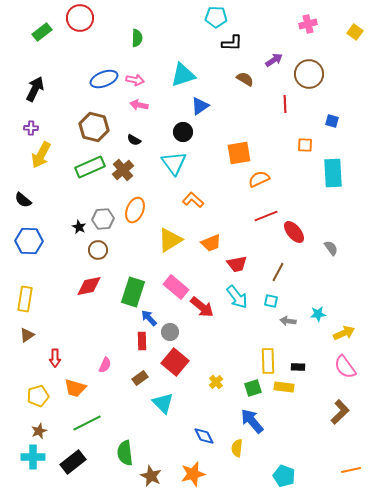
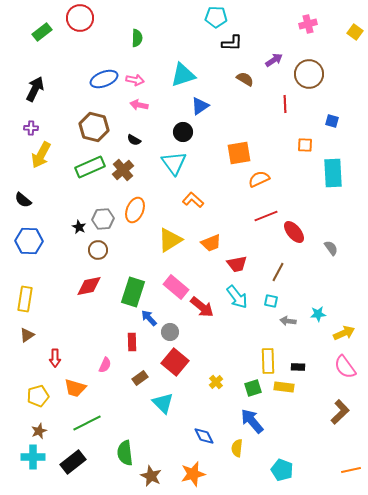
red rectangle at (142, 341): moved 10 px left, 1 px down
cyan pentagon at (284, 476): moved 2 px left, 6 px up
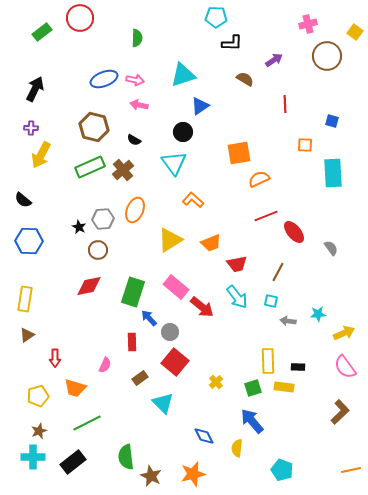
brown circle at (309, 74): moved 18 px right, 18 px up
green semicircle at (125, 453): moved 1 px right, 4 px down
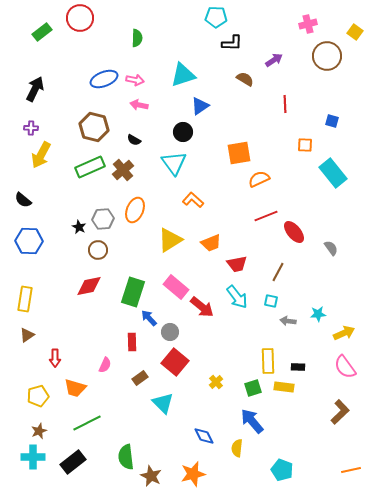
cyan rectangle at (333, 173): rotated 36 degrees counterclockwise
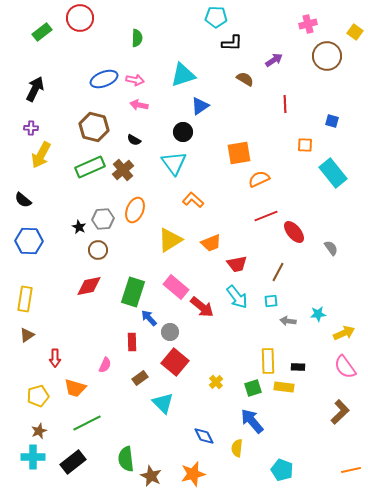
cyan square at (271, 301): rotated 16 degrees counterclockwise
green semicircle at (126, 457): moved 2 px down
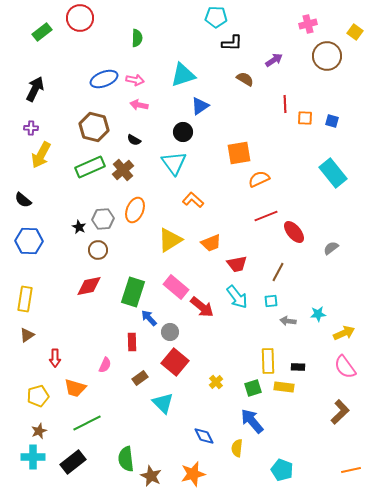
orange square at (305, 145): moved 27 px up
gray semicircle at (331, 248): rotated 91 degrees counterclockwise
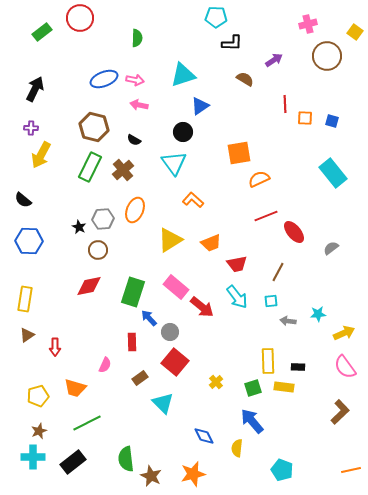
green rectangle at (90, 167): rotated 40 degrees counterclockwise
red arrow at (55, 358): moved 11 px up
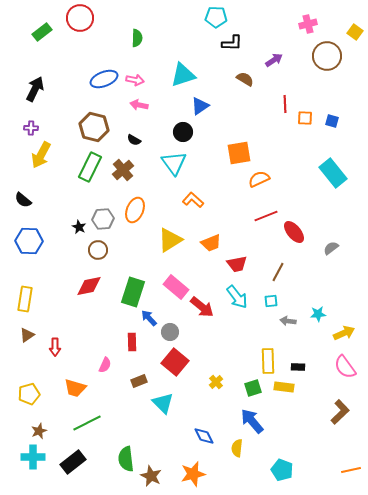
brown rectangle at (140, 378): moved 1 px left, 3 px down; rotated 14 degrees clockwise
yellow pentagon at (38, 396): moved 9 px left, 2 px up
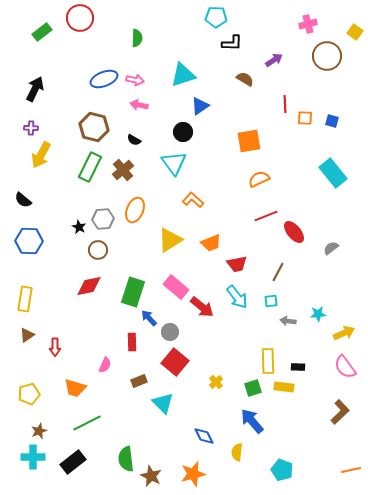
orange square at (239, 153): moved 10 px right, 12 px up
yellow semicircle at (237, 448): moved 4 px down
